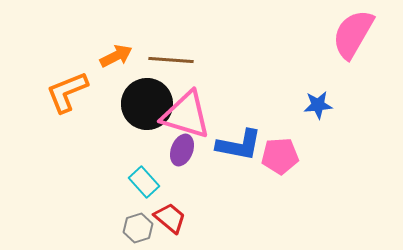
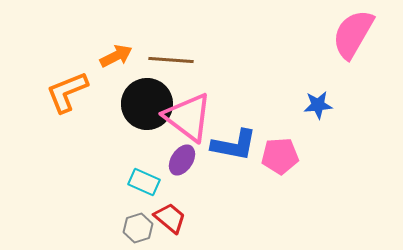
pink triangle: moved 2 px right, 2 px down; rotated 20 degrees clockwise
blue L-shape: moved 5 px left
purple ellipse: moved 10 px down; rotated 12 degrees clockwise
cyan rectangle: rotated 24 degrees counterclockwise
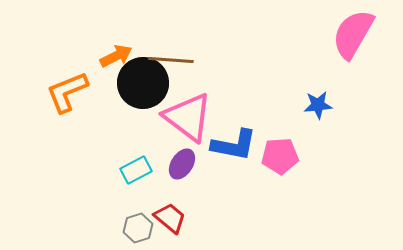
black circle: moved 4 px left, 21 px up
purple ellipse: moved 4 px down
cyan rectangle: moved 8 px left, 12 px up; rotated 52 degrees counterclockwise
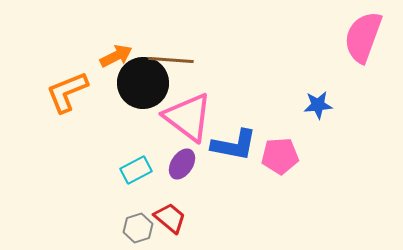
pink semicircle: moved 10 px right, 3 px down; rotated 10 degrees counterclockwise
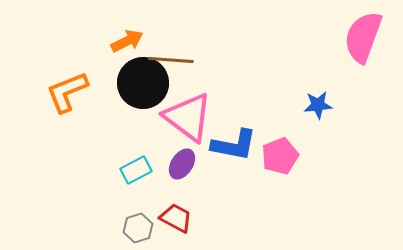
orange arrow: moved 11 px right, 15 px up
pink pentagon: rotated 18 degrees counterclockwise
red trapezoid: moved 6 px right; rotated 12 degrees counterclockwise
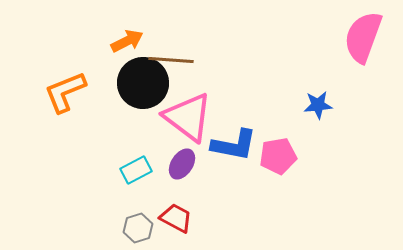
orange L-shape: moved 2 px left
pink pentagon: moved 2 px left; rotated 12 degrees clockwise
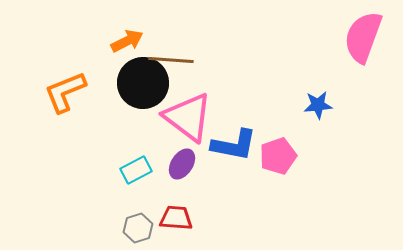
pink pentagon: rotated 9 degrees counterclockwise
red trapezoid: rotated 24 degrees counterclockwise
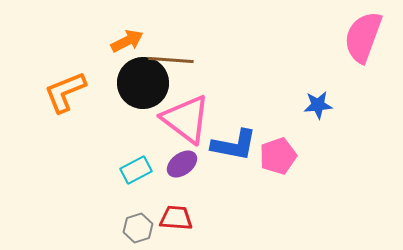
pink triangle: moved 2 px left, 2 px down
purple ellipse: rotated 20 degrees clockwise
